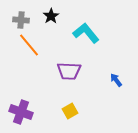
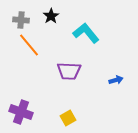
blue arrow: rotated 112 degrees clockwise
yellow square: moved 2 px left, 7 px down
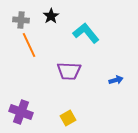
orange line: rotated 15 degrees clockwise
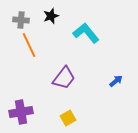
black star: rotated 14 degrees clockwise
purple trapezoid: moved 5 px left, 7 px down; rotated 55 degrees counterclockwise
blue arrow: moved 1 px down; rotated 24 degrees counterclockwise
purple cross: rotated 30 degrees counterclockwise
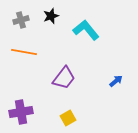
gray cross: rotated 21 degrees counterclockwise
cyan L-shape: moved 3 px up
orange line: moved 5 px left, 7 px down; rotated 55 degrees counterclockwise
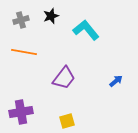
yellow square: moved 1 px left, 3 px down; rotated 14 degrees clockwise
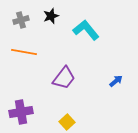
yellow square: moved 1 px down; rotated 28 degrees counterclockwise
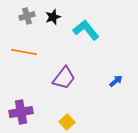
black star: moved 2 px right, 1 px down
gray cross: moved 6 px right, 4 px up
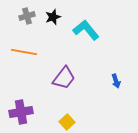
blue arrow: rotated 112 degrees clockwise
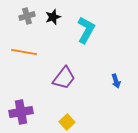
cyan L-shape: rotated 68 degrees clockwise
